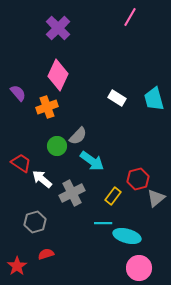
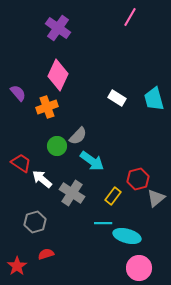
purple cross: rotated 10 degrees counterclockwise
gray cross: rotated 30 degrees counterclockwise
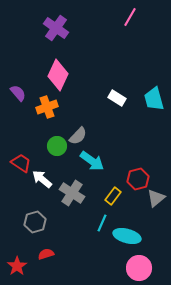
purple cross: moved 2 px left
cyan line: moved 1 px left; rotated 66 degrees counterclockwise
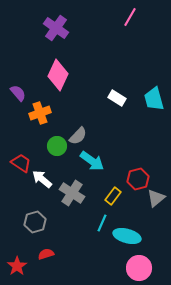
orange cross: moved 7 px left, 6 px down
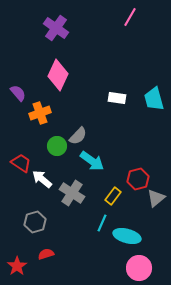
white rectangle: rotated 24 degrees counterclockwise
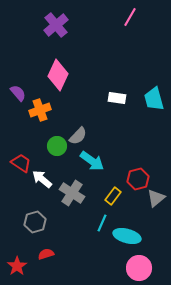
purple cross: moved 3 px up; rotated 15 degrees clockwise
orange cross: moved 3 px up
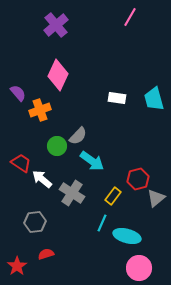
gray hexagon: rotated 10 degrees clockwise
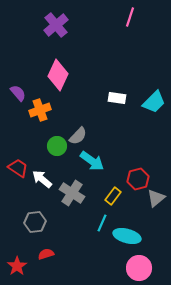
pink line: rotated 12 degrees counterclockwise
cyan trapezoid: moved 3 px down; rotated 120 degrees counterclockwise
red trapezoid: moved 3 px left, 5 px down
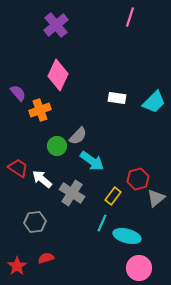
red semicircle: moved 4 px down
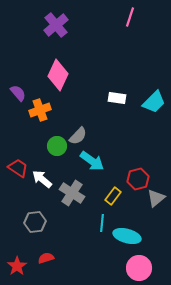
cyan line: rotated 18 degrees counterclockwise
